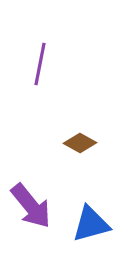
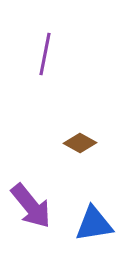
purple line: moved 5 px right, 10 px up
blue triangle: moved 3 px right; rotated 6 degrees clockwise
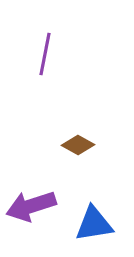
brown diamond: moved 2 px left, 2 px down
purple arrow: rotated 111 degrees clockwise
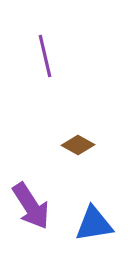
purple line: moved 2 px down; rotated 24 degrees counterclockwise
purple arrow: rotated 105 degrees counterclockwise
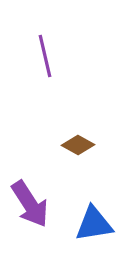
purple arrow: moved 1 px left, 2 px up
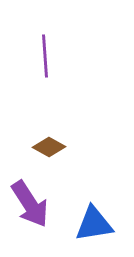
purple line: rotated 9 degrees clockwise
brown diamond: moved 29 px left, 2 px down
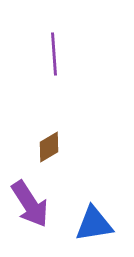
purple line: moved 9 px right, 2 px up
brown diamond: rotated 60 degrees counterclockwise
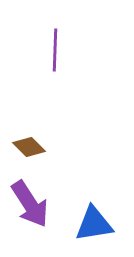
purple line: moved 1 px right, 4 px up; rotated 6 degrees clockwise
brown diamond: moved 20 px left; rotated 76 degrees clockwise
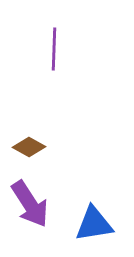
purple line: moved 1 px left, 1 px up
brown diamond: rotated 16 degrees counterclockwise
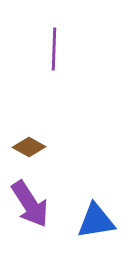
blue triangle: moved 2 px right, 3 px up
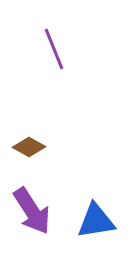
purple line: rotated 24 degrees counterclockwise
purple arrow: moved 2 px right, 7 px down
